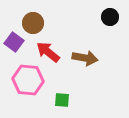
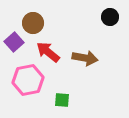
purple square: rotated 12 degrees clockwise
pink hexagon: rotated 16 degrees counterclockwise
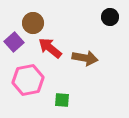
red arrow: moved 2 px right, 4 px up
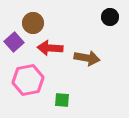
red arrow: rotated 35 degrees counterclockwise
brown arrow: moved 2 px right
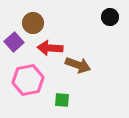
brown arrow: moved 9 px left, 7 px down; rotated 10 degrees clockwise
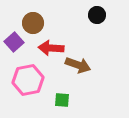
black circle: moved 13 px left, 2 px up
red arrow: moved 1 px right
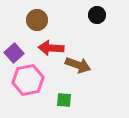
brown circle: moved 4 px right, 3 px up
purple square: moved 11 px down
green square: moved 2 px right
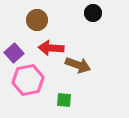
black circle: moved 4 px left, 2 px up
